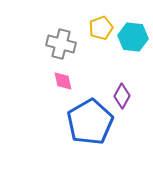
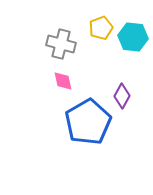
blue pentagon: moved 2 px left
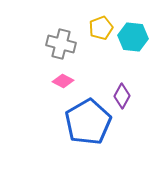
pink diamond: rotated 50 degrees counterclockwise
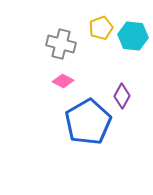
cyan hexagon: moved 1 px up
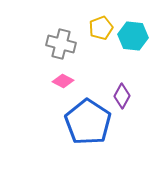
blue pentagon: rotated 9 degrees counterclockwise
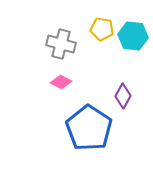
yellow pentagon: moved 1 px right, 1 px down; rotated 30 degrees clockwise
pink diamond: moved 2 px left, 1 px down
purple diamond: moved 1 px right
blue pentagon: moved 1 px right, 6 px down
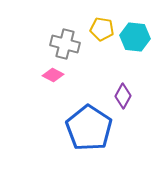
cyan hexagon: moved 2 px right, 1 px down
gray cross: moved 4 px right
pink diamond: moved 8 px left, 7 px up
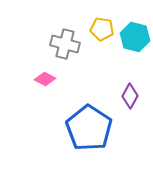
cyan hexagon: rotated 8 degrees clockwise
pink diamond: moved 8 px left, 4 px down
purple diamond: moved 7 px right
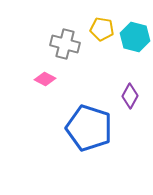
blue pentagon: rotated 15 degrees counterclockwise
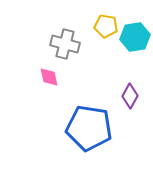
yellow pentagon: moved 4 px right, 3 px up
cyan hexagon: rotated 24 degrees counterclockwise
pink diamond: moved 4 px right, 2 px up; rotated 50 degrees clockwise
blue pentagon: rotated 9 degrees counterclockwise
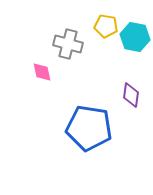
cyan hexagon: rotated 20 degrees clockwise
gray cross: moved 3 px right
pink diamond: moved 7 px left, 5 px up
purple diamond: moved 1 px right, 1 px up; rotated 20 degrees counterclockwise
